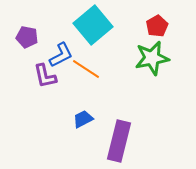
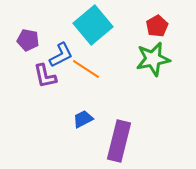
purple pentagon: moved 1 px right, 3 px down
green star: moved 1 px right, 1 px down
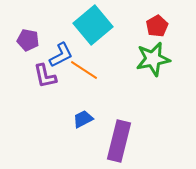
orange line: moved 2 px left, 1 px down
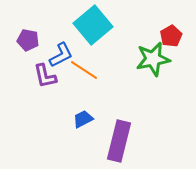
red pentagon: moved 14 px right, 10 px down
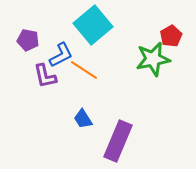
blue trapezoid: rotated 95 degrees counterclockwise
purple rectangle: moved 1 px left; rotated 9 degrees clockwise
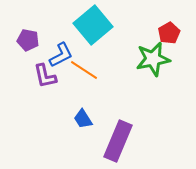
red pentagon: moved 2 px left, 3 px up
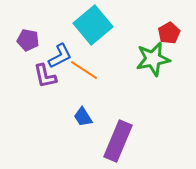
blue L-shape: moved 1 px left, 1 px down
blue trapezoid: moved 2 px up
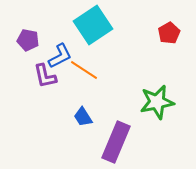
cyan square: rotated 6 degrees clockwise
green star: moved 4 px right, 43 px down
purple rectangle: moved 2 px left, 1 px down
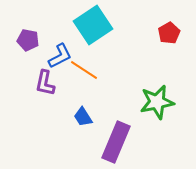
purple L-shape: moved 7 px down; rotated 24 degrees clockwise
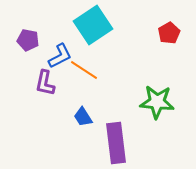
green star: rotated 16 degrees clockwise
purple rectangle: moved 1 px down; rotated 30 degrees counterclockwise
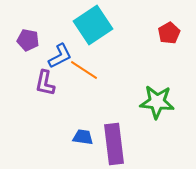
blue trapezoid: moved 20 px down; rotated 130 degrees clockwise
purple rectangle: moved 2 px left, 1 px down
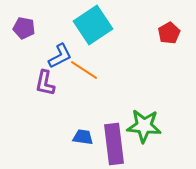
purple pentagon: moved 4 px left, 12 px up
green star: moved 13 px left, 24 px down
